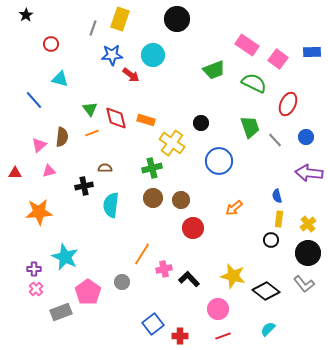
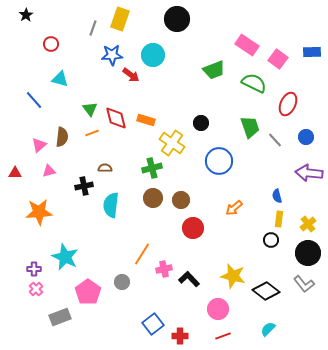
gray rectangle at (61, 312): moved 1 px left, 5 px down
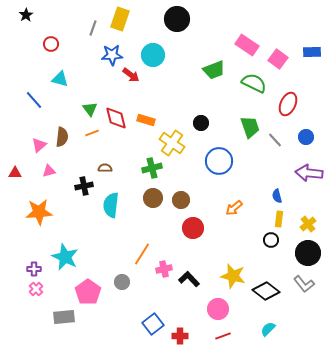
gray rectangle at (60, 317): moved 4 px right; rotated 15 degrees clockwise
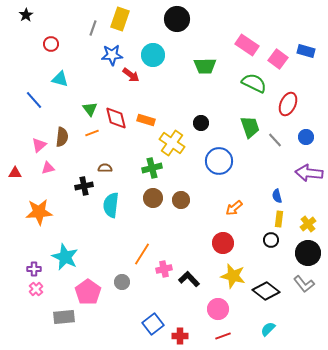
blue rectangle at (312, 52): moved 6 px left, 1 px up; rotated 18 degrees clockwise
green trapezoid at (214, 70): moved 9 px left, 4 px up; rotated 20 degrees clockwise
pink triangle at (49, 171): moved 1 px left, 3 px up
red circle at (193, 228): moved 30 px right, 15 px down
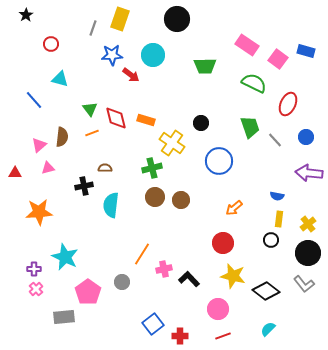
blue semicircle at (277, 196): rotated 64 degrees counterclockwise
brown circle at (153, 198): moved 2 px right, 1 px up
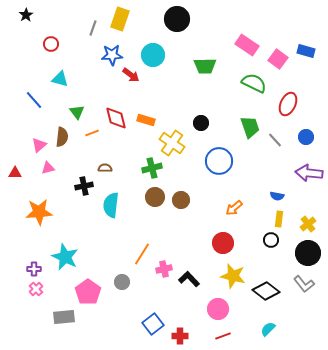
green triangle at (90, 109): moved 13 px left, 3 px down
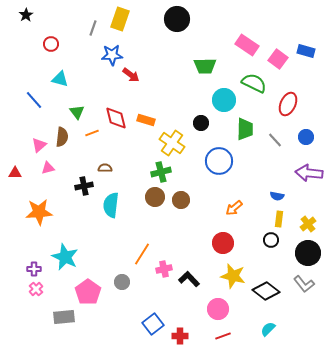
cyan circle at (153, 55): moved 71 px right, 45 px down
green trapezoid at (250, 127): moved 5 px left, 2 px down; rotated 20 degrees clockwise
green cross at (152, 168): moved 9 px right, 4 px down
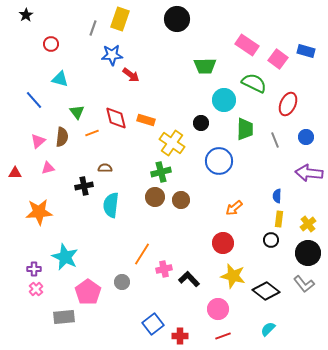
gray line at (275, 140): rotated 21 degrees clockwise
pink triangle at (39, 145): moved 1 px left, 4 px up
blue semicircle at (277, 196): rotated 80 degrees clockwise
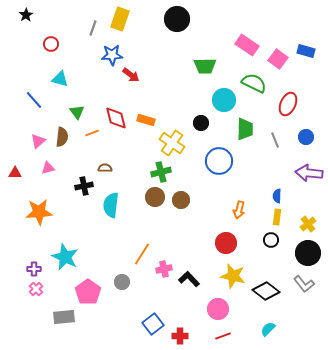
orange arrow at (234, 208): moved 5 px right, 2 px down; rotated 36 degrees counterclockwise
yellow rectangle at (279, 219): moved 2 px left, 2 px up
red circle at (223, 243): moved 3 px right
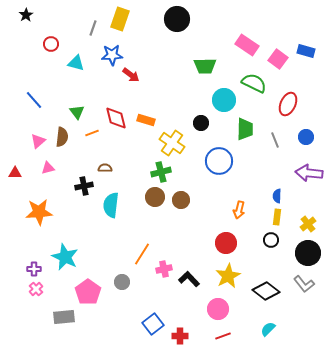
cyan triangle at (60, 79): moved 16 px right, 16 px up
yellow star at (233, 276): moved 5 px left; rotated 30 degrees clockwise
